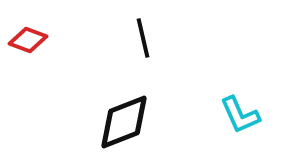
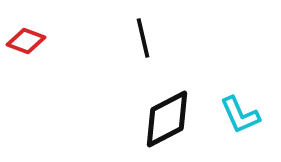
red diamond: moved 2 px left, 1 px down
black diamond: moved 43 px right, 3 px up; rotated 6 degrees counterclockwise
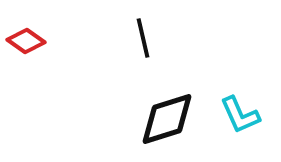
red diamond: rotated 15 degrees clockwise
black diamond: rotated 10 degrees clockwise
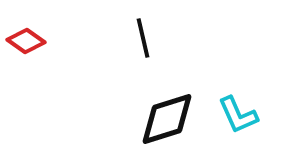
cyan L-shape: moved 2 px left
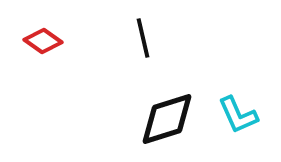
red diamond: moved 17 px right
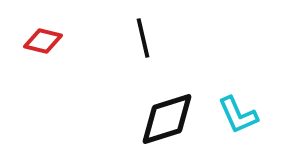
red diamond: rotated 21 degrees counterclockwise
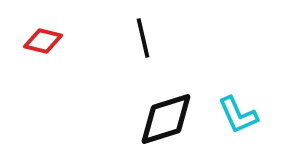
black diamond: moved 1 px left
